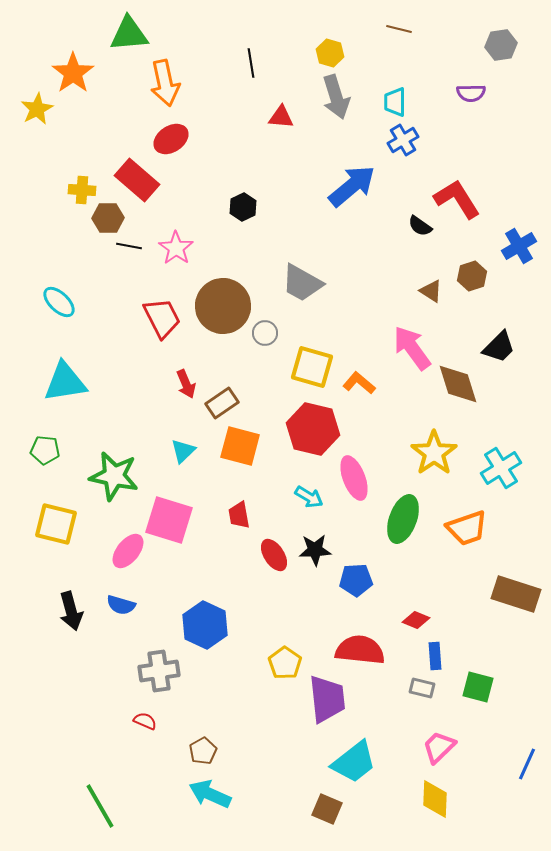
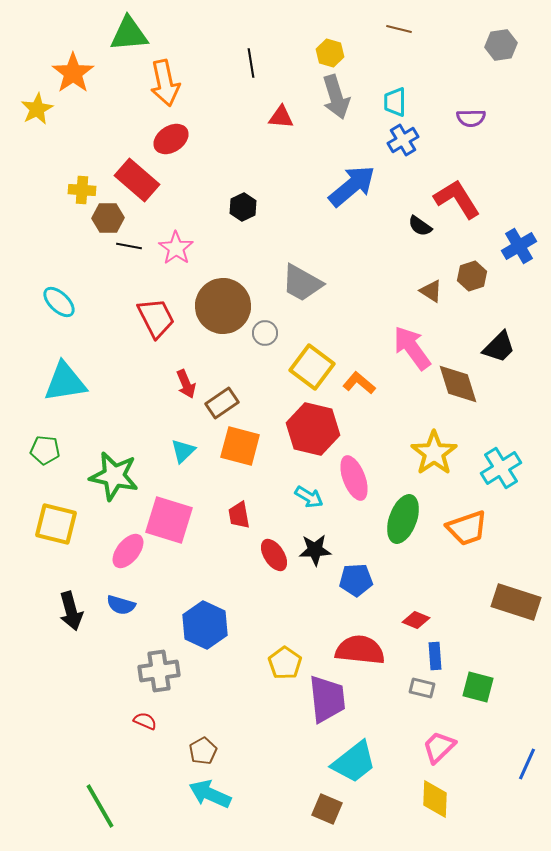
purple semicircle at (471, 93): moved 25 px down
red trapezoid at (162, 318): moved 6 px left
yellow square at (312, 367): rotated 21 degrees clockwise
brown rectangle at (516, 594): moved 8 px down
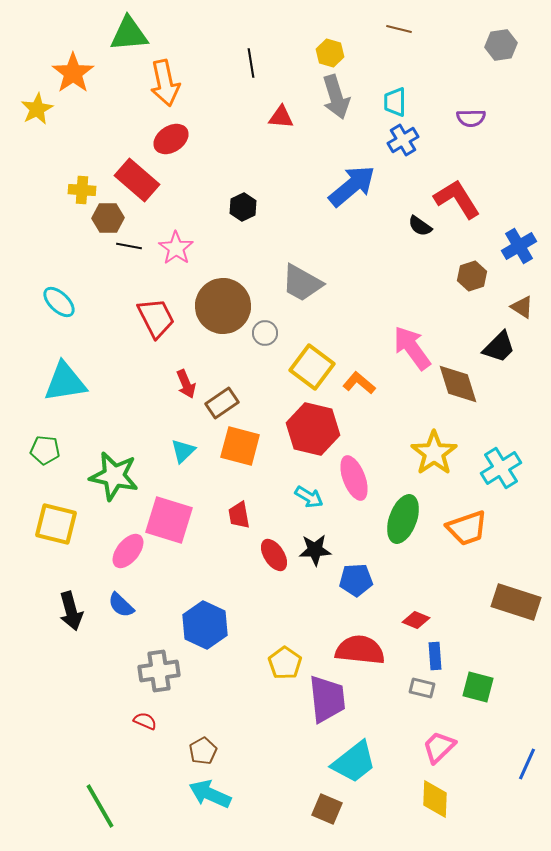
brown triangle at (431, 291): moved 91 px right, 16 px down
blue semicircle at (121, 605): rotated 28 degrees clockwise
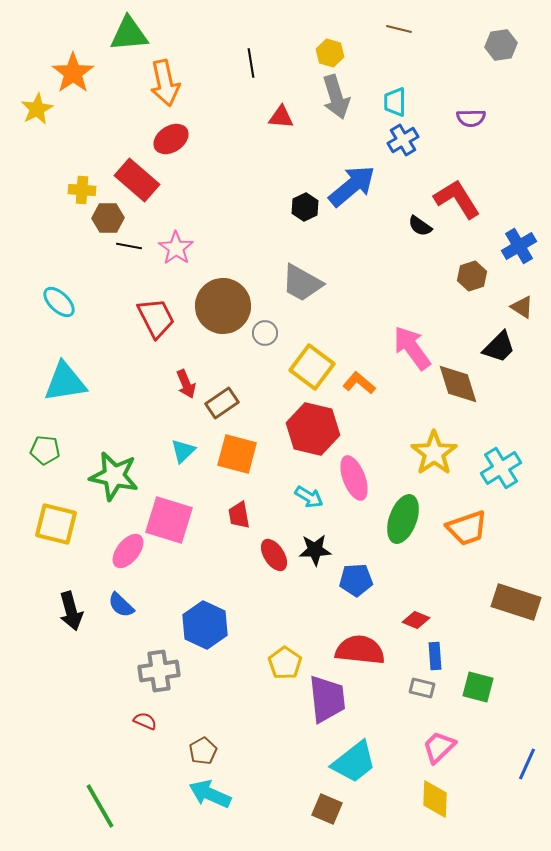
black hexagon at (243, 207): moved 62 px right
orange square at (240, 446): moved 3 px left, 8 px down
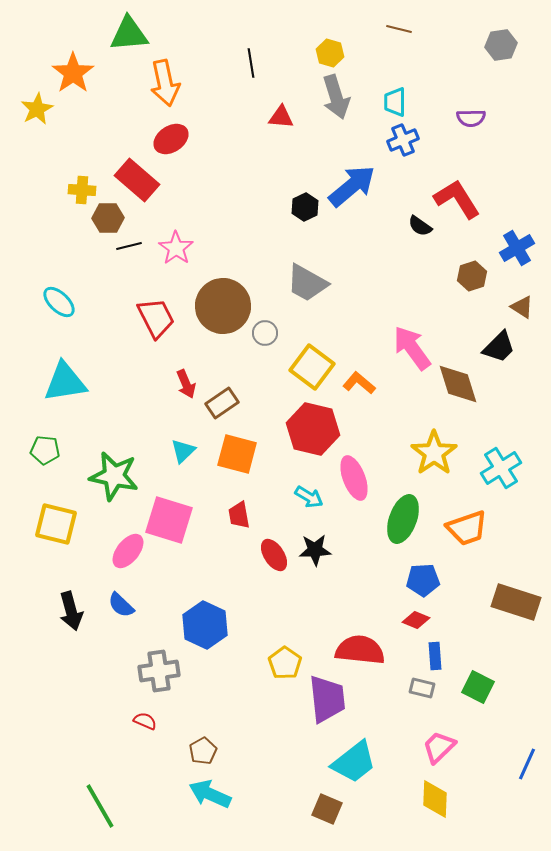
blue cross at (403, 140): rotated 8 degrees clockwise
black line at (129, 246): rotated 25 degrees counterclockwise
blue cross at (519, 246): moved 2 px left, 2 px down
gray trapezoid at (302, 283): moved 5 px right
blue pentagon at (356, 580): moved 67 px right
green square at (478, 687): rotated 12 degrees clockwise
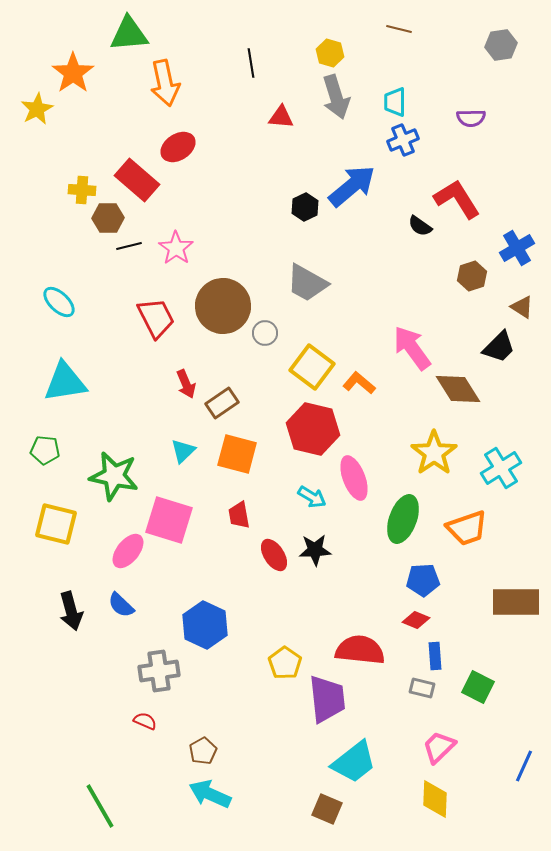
red ellipse at (171, 139): moved 7 px right, 8 px down
brown diamond at (458, 384): moved 5 px down; rotated 15 degrees counterclockwise
cyan arrow at (309, 497): moved 3 px right
brown rectangle at (516, 602): rotated 18 degrees counterclockwise
blue line at (527, 764): moved 3 px left, 2 px down
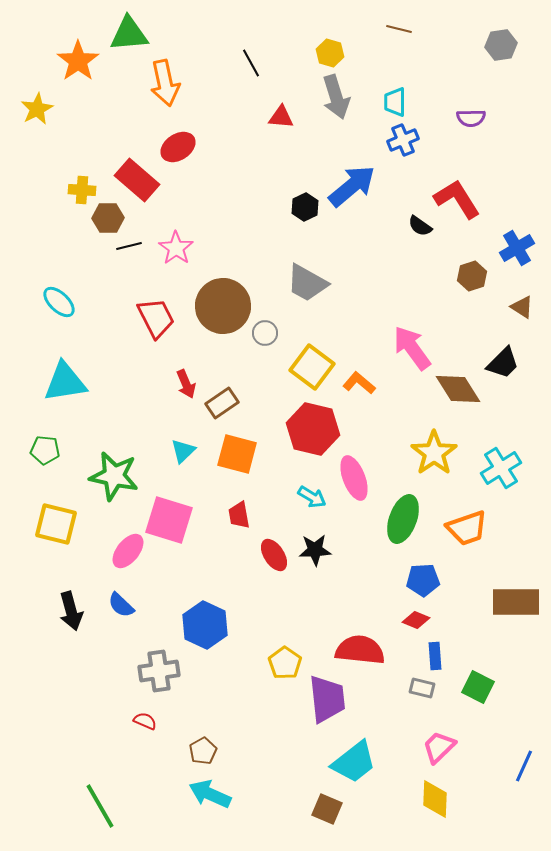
black line at (251, 63): rotated 20 degrees counterclockwise
orange star at (73, 73): moved 5 px right, 12 px up
black trapezoid at (499, 347): moved 4 px right, 16 px down
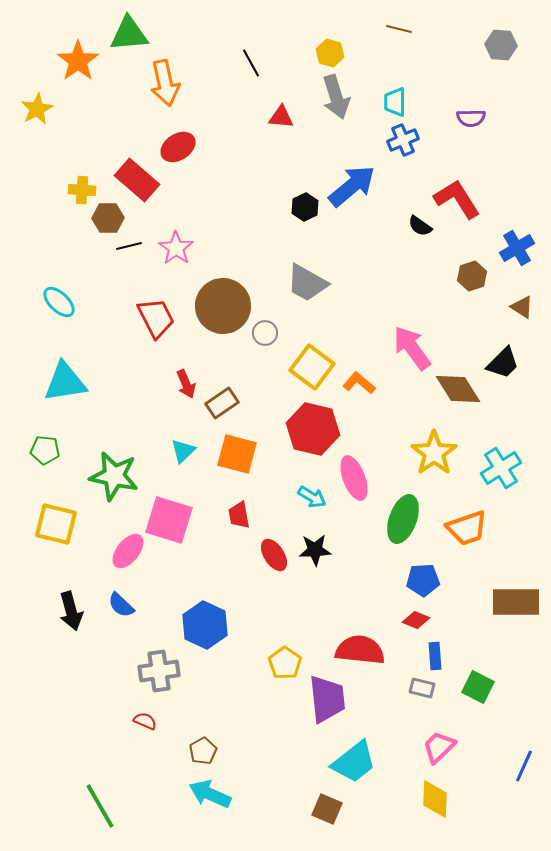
gray hexagon at (501, 45): rotated 12 degrees clockwise
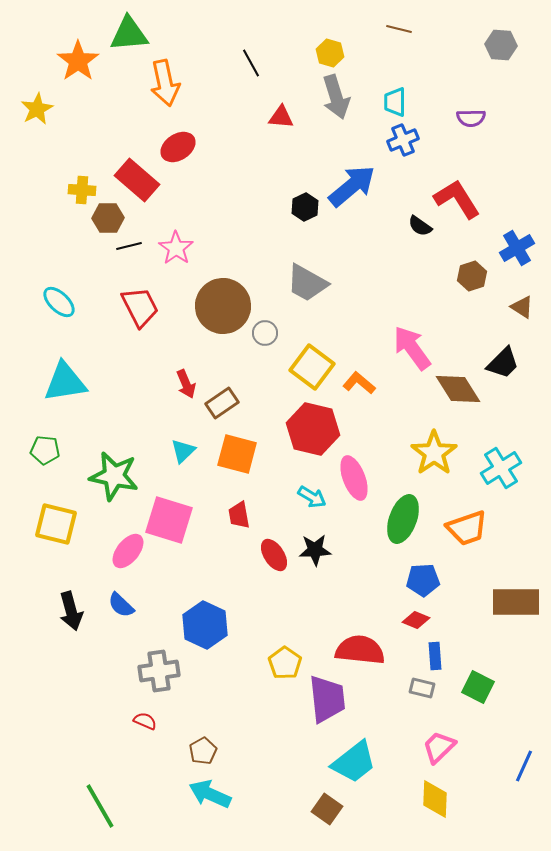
red trapezoid at (156, 318): moved 16 px left, 11 px up
brown square at (327, 809): rotated 12 degrees clockwise
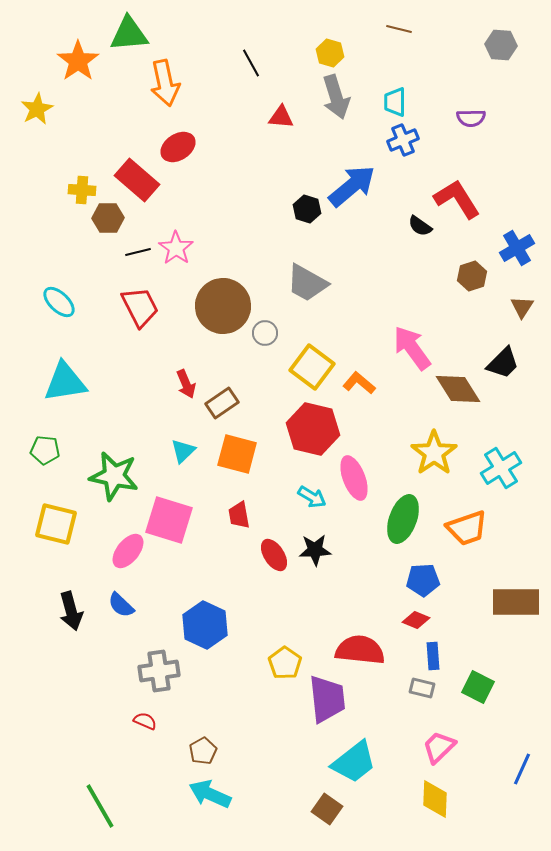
black hexagon at (305, 207): moved 2 px right, 2 px down; rotated 16 degrees counterclockwise
black line at (129, 246): moved 9 px right, 6 px down
brown triangle at (522, 307): rotated 30 degrees clockwise
blue rectangle at (435, 656): moved 2 px left
blue line at (524, 766): moved 2 px left, 3 px down
